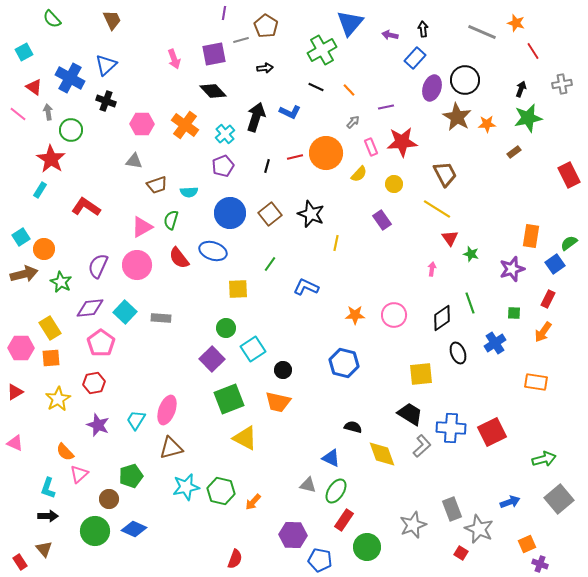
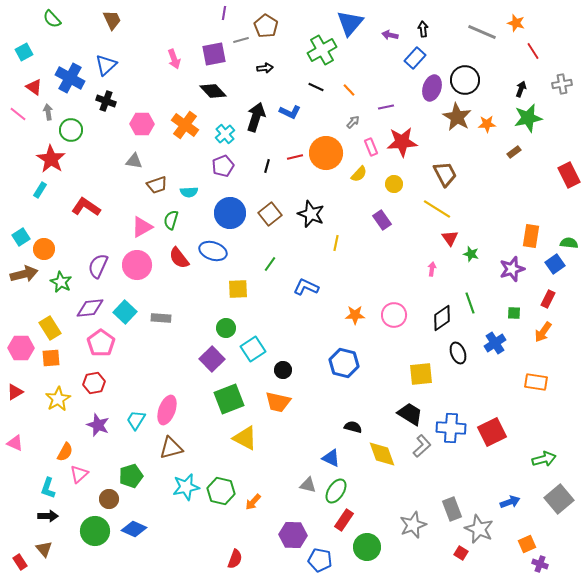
green semicircle at (569, 243): rotated 42 degrees clockwise
orange semicircle at (65, 452): rotated 108 degrees counterclockwise
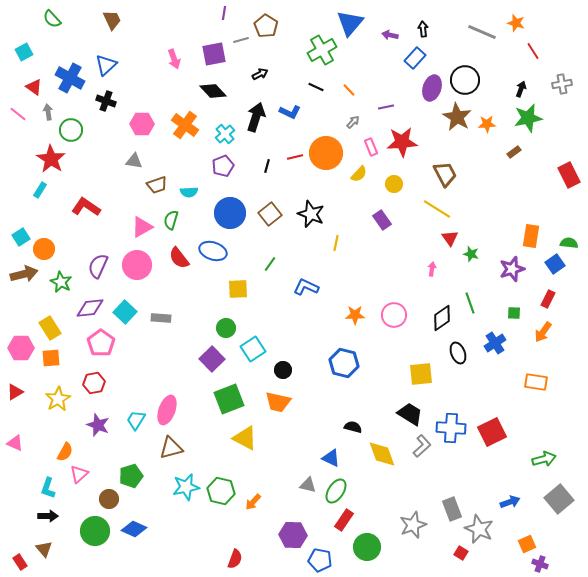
black arrow at (265, 68): moved 5 px left, 6 px down; rotated 21 degrees counterclockwise
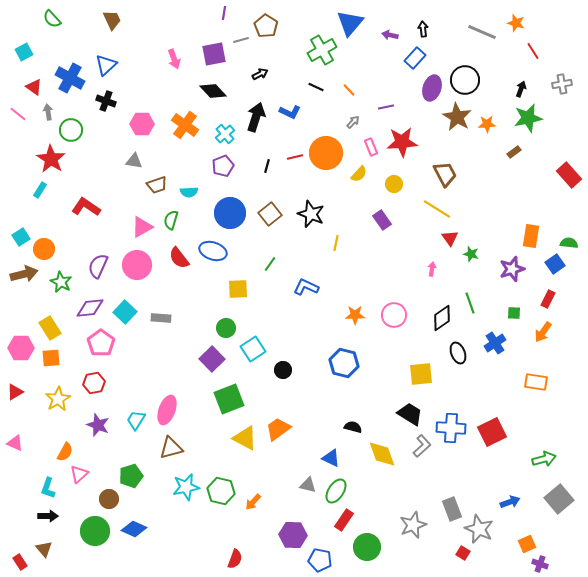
red rectangle at (569, 175): rotated 15 degrees counterclockwise
orange trapezoid at (278, 402): moved 27 px down; rotated 132 degrees clockwise
red square at (461, 553): moved 2 px right
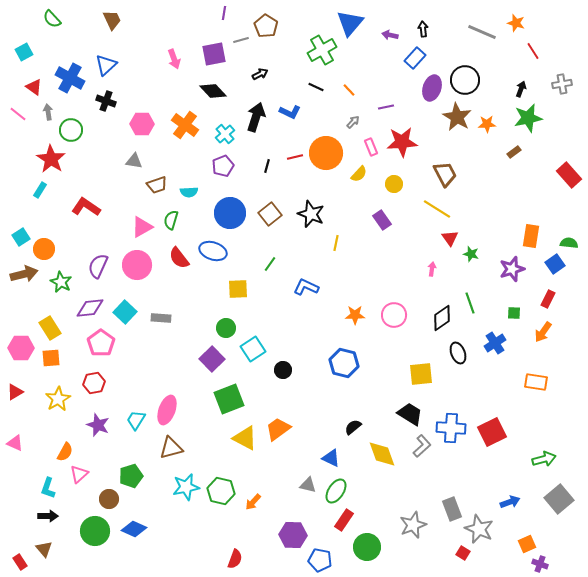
black semicircle at (353, 427): rotated 54 degrees counterclockwise
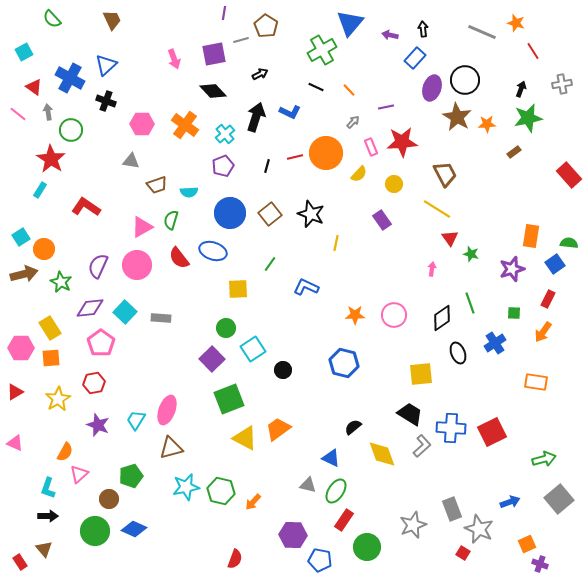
gray triangle at (134, 161): moved 3 px left
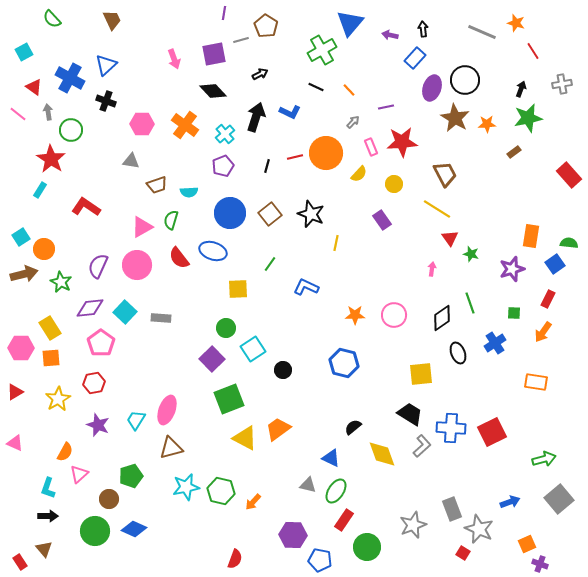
brown star at (457, 117): moved 2 px left, 1 px down
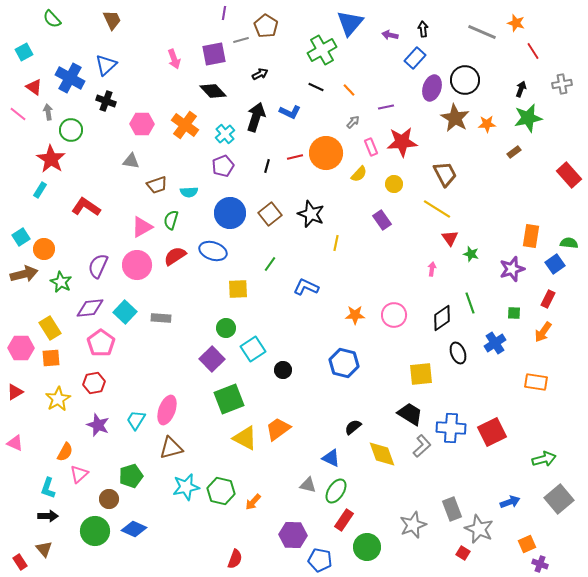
red semicircle at (179, 258): moved 4 px left, 2 px up; rotated 95 degrees clockwise
